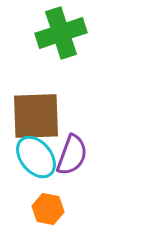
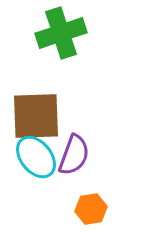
purple semicircle: moved 2 px right
orange hexagon: moved 43 px right; rotated 20 degrees counterclockwise
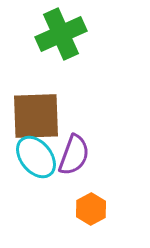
green cross: moved 1 px down; rotated 6 degrees counterclockwise
orange hexagon: rotated 20 degrees counterclockwise
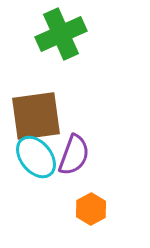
brown square: rotated 6 degrees counterclockwise
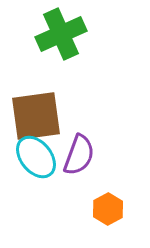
purple semicircle: moved 5 px right
orange hexagon: moved 17 px right
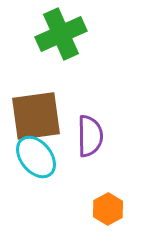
purple semicircle: moved 11 px right, 19 px up; rotated 21 degrees counterclockwise
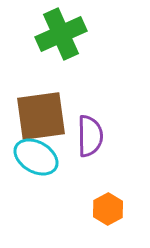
brown square: moved 5 px right
cyan ellipse: rotated 21 degrees counterclockwise
